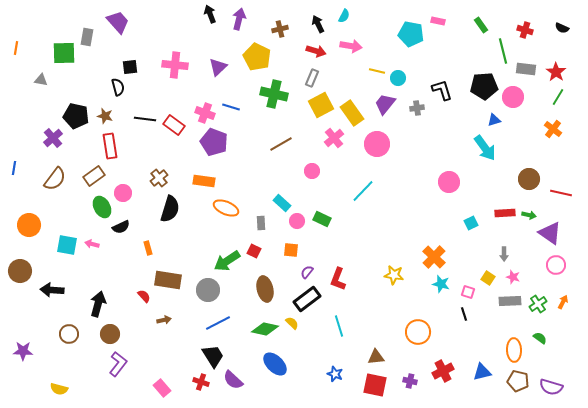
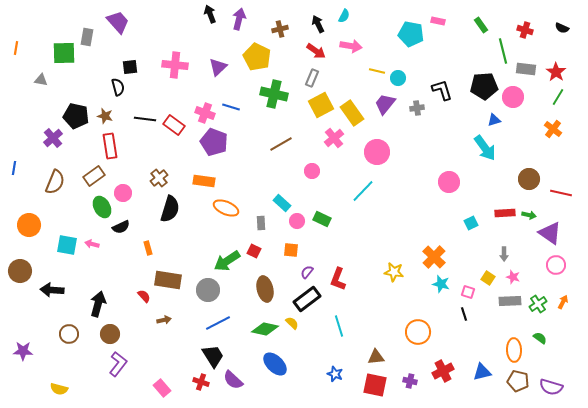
red arrow at (316, 51): rotated 18 degrees clockwise
pink circle at (377, 144): moved 8 px down
brown semicircle at (55, 179): moved 3 px down; rotated 15 degrees counterclockwise
yellow star at (394, 275): moved 3 px up
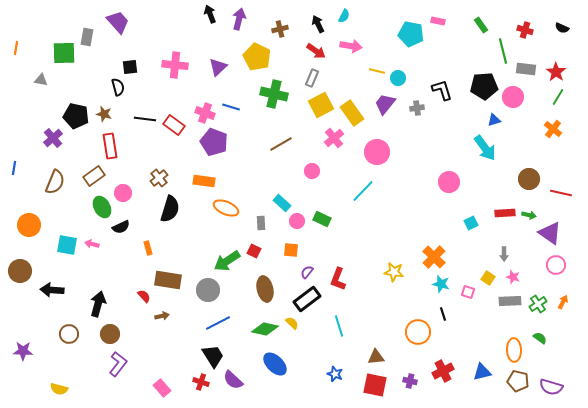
brown star at (105, 116): moved 1 px left, 2 px up
black line at (464, 314): moved 21 px left
brown arrow at (164, 320): moved 2 px left, 4 px up
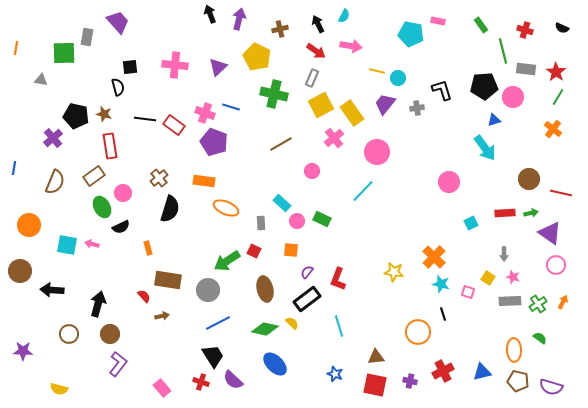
green arrow at (529, 215): moved 2 px right, 2 px up; rotated 24 degrees counterclockwise
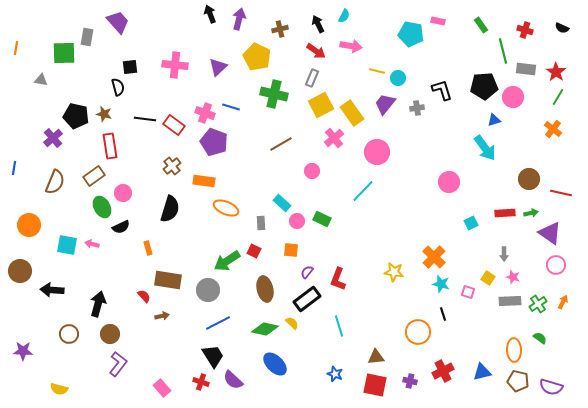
brown cross at (159, 178): moved 13 px right, 12 px up
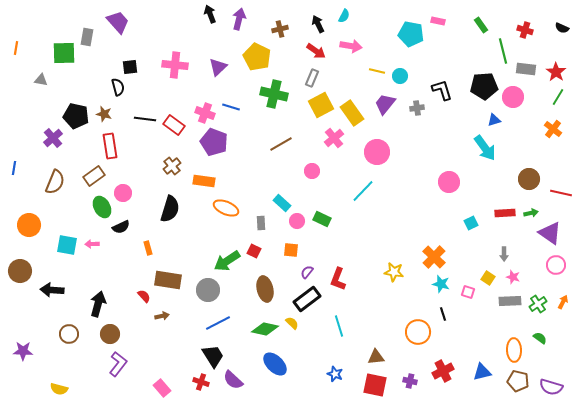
cyan circle at (398, 78): moved 2 px right, 2 px up
pink arrow at (92, 244): rotated 16 degrees counterclockwise
